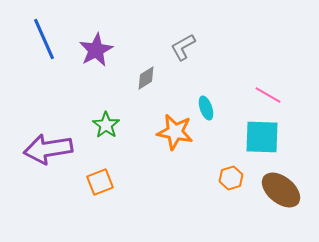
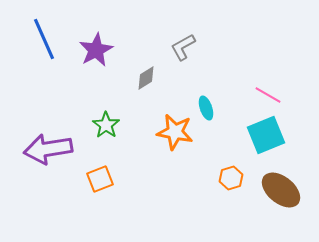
cyan square: moved 4 px right, 2 px up; rotated 24 degrees counterclockwise
orange square: moved 3 px up
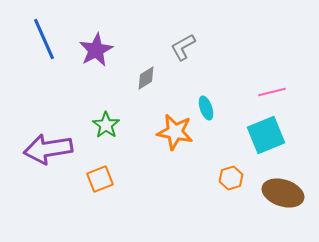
pink line: moved 4 px right, 3 px up; rotated 44 degrees counterclockwise
brown ellipse: moved 2 px right, 3 px down; rotated 21 degrees counterclockwise
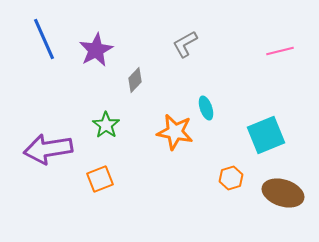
gray L-shape: moved 2 px right, 3 px up
gray diamond: moved 11 px left, 2 px down; rotated 15 degrees counterclockwise
pink line: moved 8 px right, 41 px up
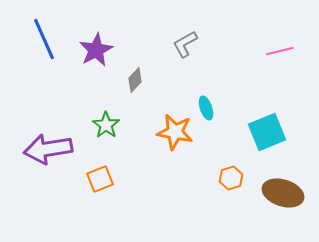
cyan square: moved 1 px right, 3 px up
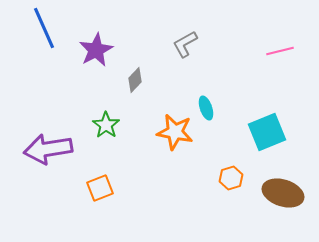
blue line: moved 11 px up
orange square: moved 9 px down
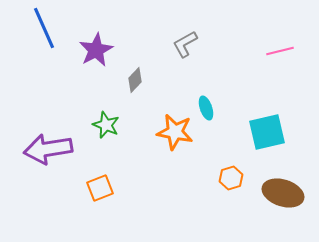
green star: rotated 12 degrees counterclockwise
cyan square: rotated 9 degrees clockwise
